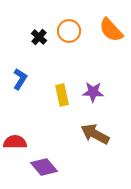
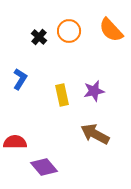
purple star: moved 1 px right, 1 px up; rotated 15 degrees counterclockwise
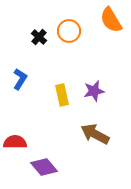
orange semicircle: moved 10 px up; rotated 12 degrees clockwise
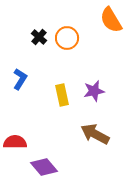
orange circle: moved 2 px left, 7 px down
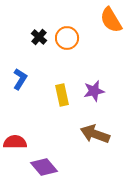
brown arrow: rotated 8 degrees counterclockwise
